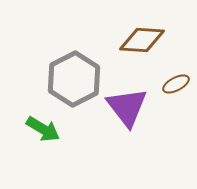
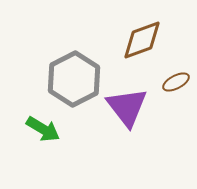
brown diamond: rotated 24 degrees counterclockwise
brown ellipse: moved 2 px up
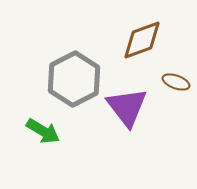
brown ellipse: rotated 48 degrees clockwise
green arrow: moved 2 px down
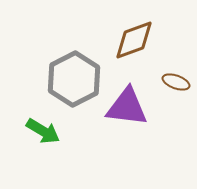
brown diamond: moved 8 px left
purple triangle: rotated 45 degrees counterclockwise
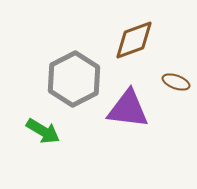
purple triangle: moved 1 px right, 2 px down
